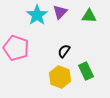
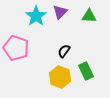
cyan star: moved 1 px left, 1 px down
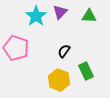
yellow hexagon: moved 1 px left, 3 px down
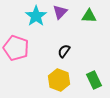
green rectangle: moved 8 px right, 9 px down
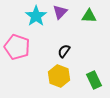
pink pentagon: moved 1 px right, 1 px up
yellow hexagon: moved 4 px up
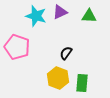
purple triangle: rotated 21 degrees clockwise
cyan star: rotated 20 degrees counterclockwise
black semicircle: moved 2 px right, 2 px down
yellow hexagon: moved 1 px left, 2 px down
green rectangle: moved 12 px left, 3 px down; rotated 30 degrees clockwise
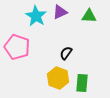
cyan star: rotated 15 degrees clockwise
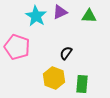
yellow hexagon: moved 4 px left
green rectangle: moved 1 px down
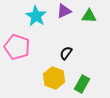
purple triangle: moved 4 px right, 1 px up
green rectangle: rotated 24 degrees clockwise
